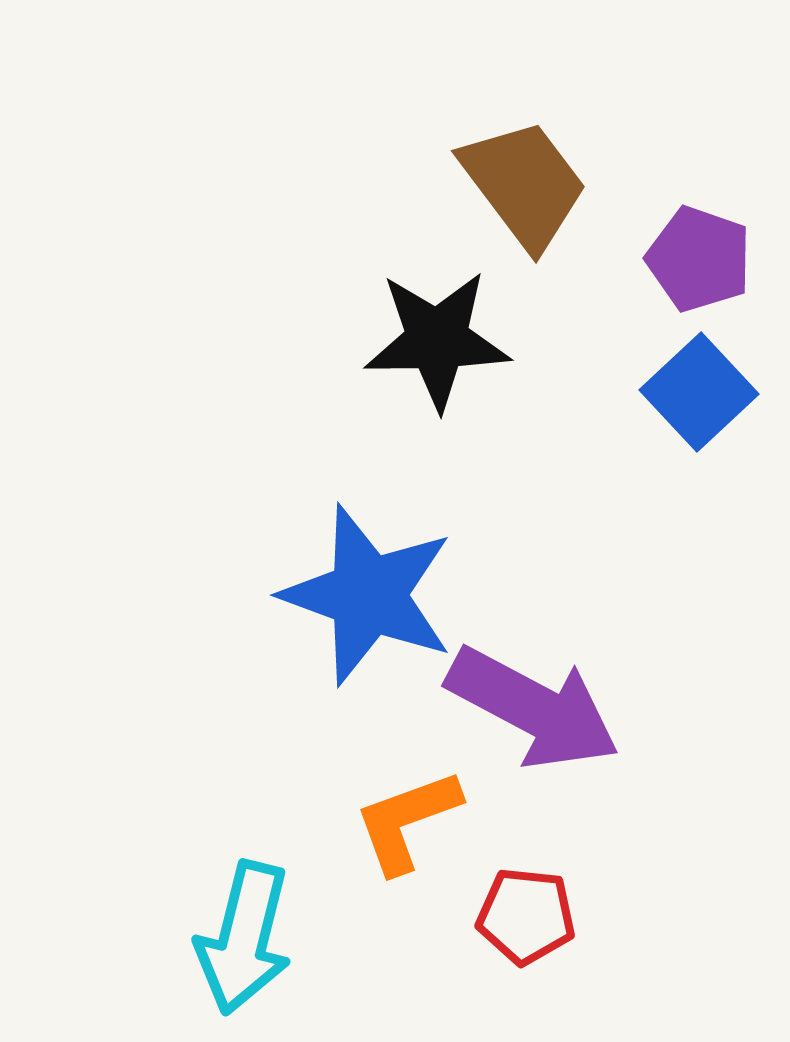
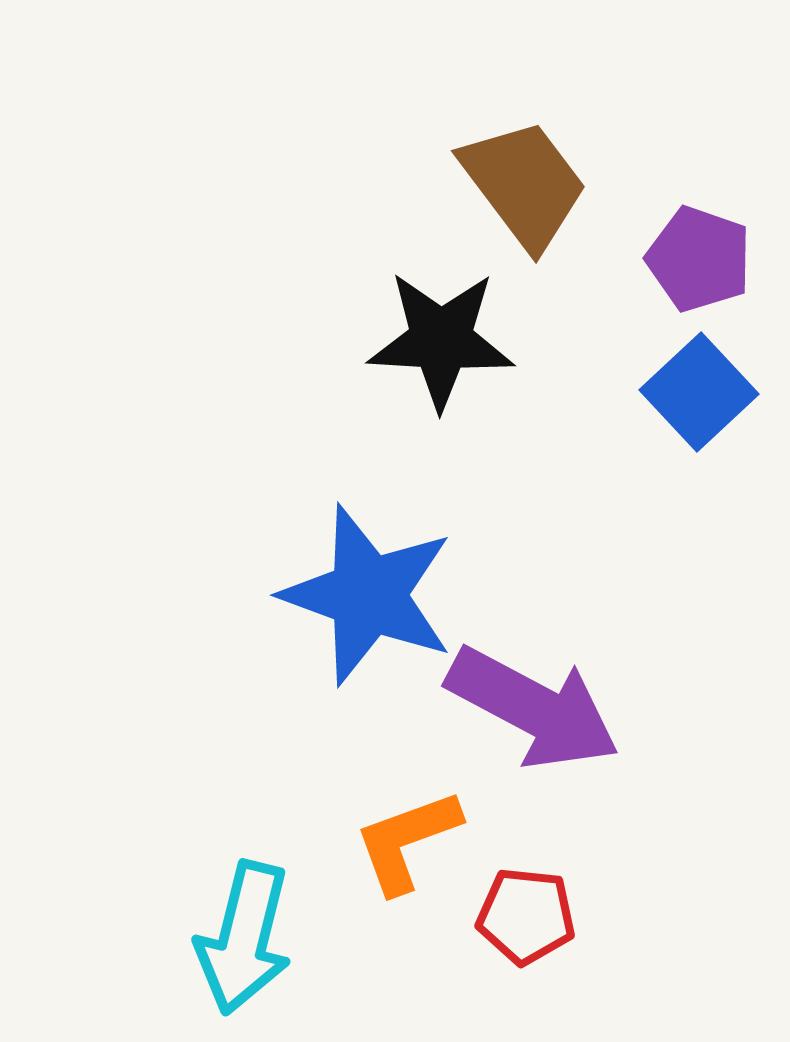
black star: moved 4 px right; rotated 4 degrees clockwise
orange L-shape: moved 20 px down
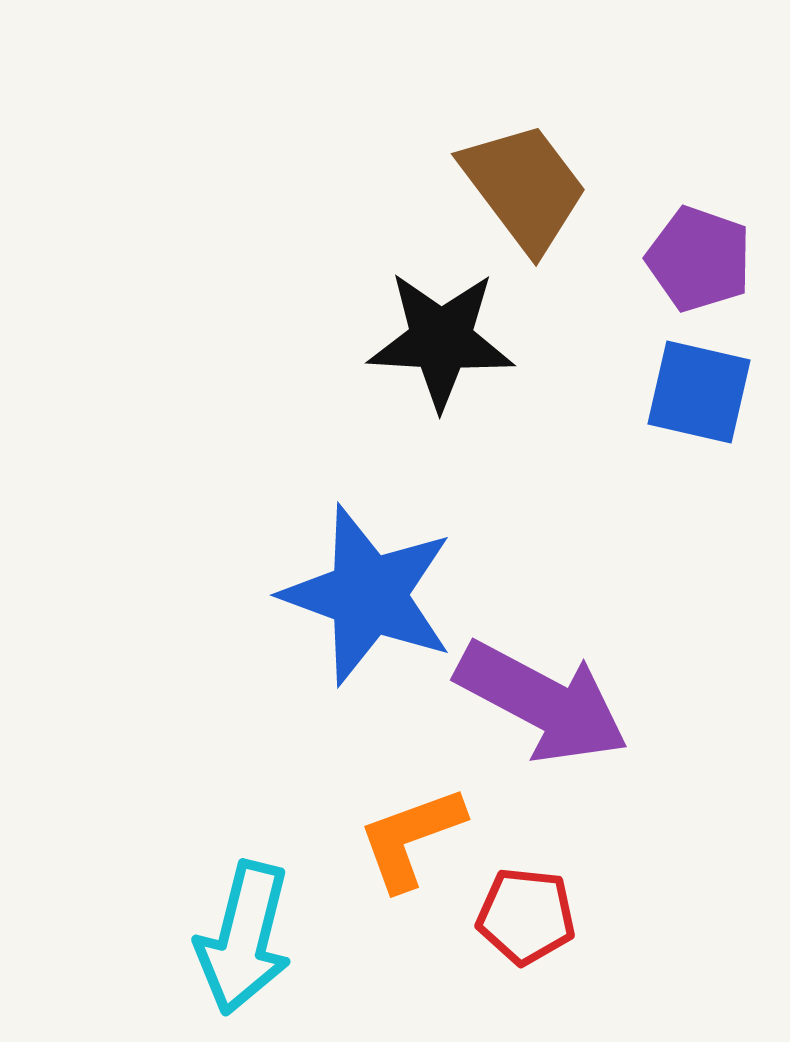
brown trapezoid: moved 3 px down
blue square: rotated 34 degrees counterclockwise
purple arrow: moved 9 px right, 6 px up
orange L-shape: moved 4 px right, 3 px up
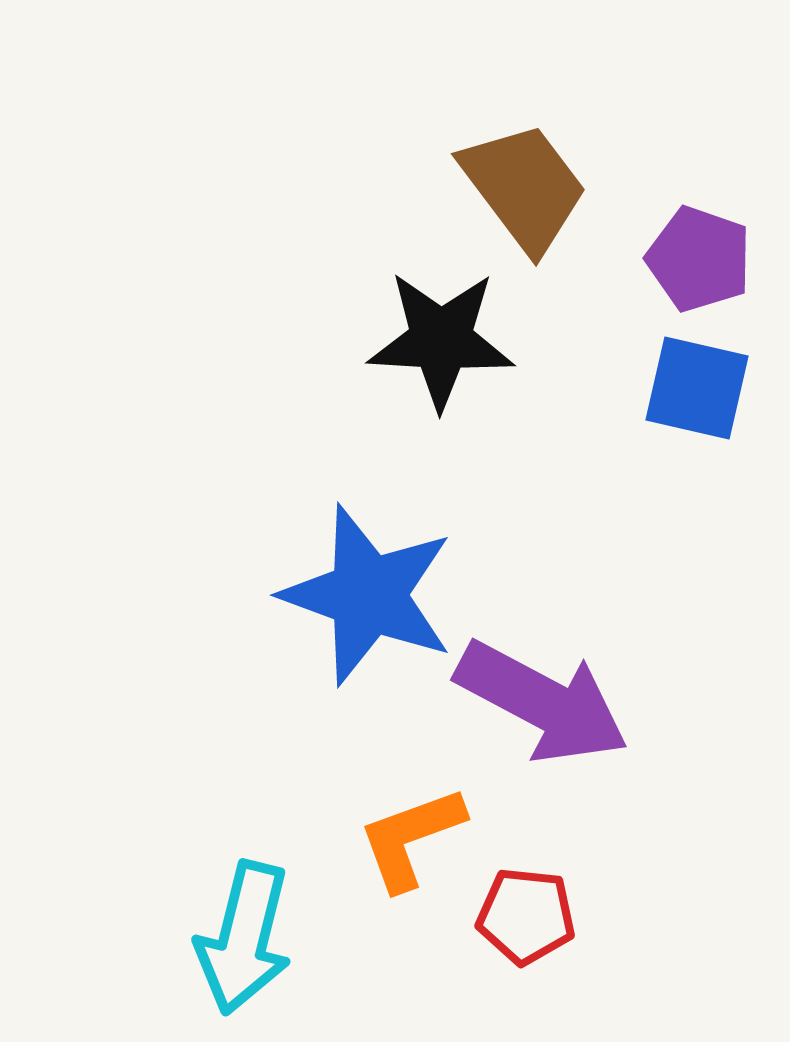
blue square: moved 2 px left, 4 px up
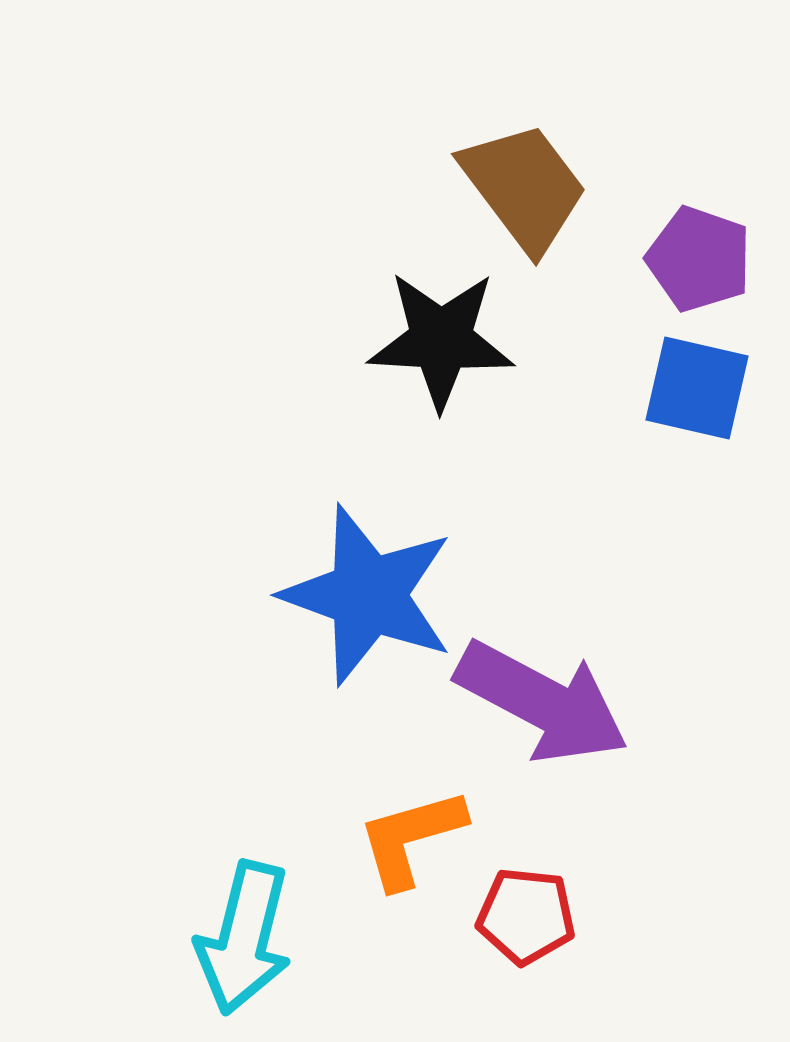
orange L-shape: rotated 4 degrees clockwise
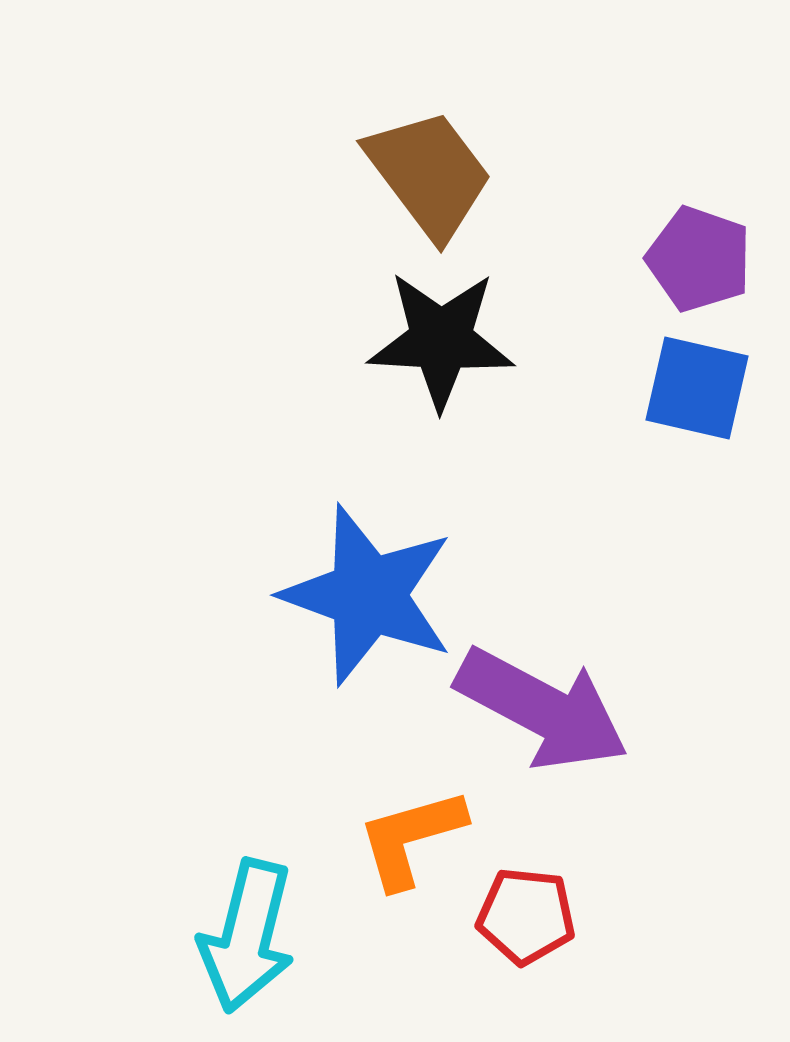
brown trapezoid: moved 95 px left, 13 px up
purple arrow: moved 7 px down
cyan arrow: moved 3 px right, 2 px up
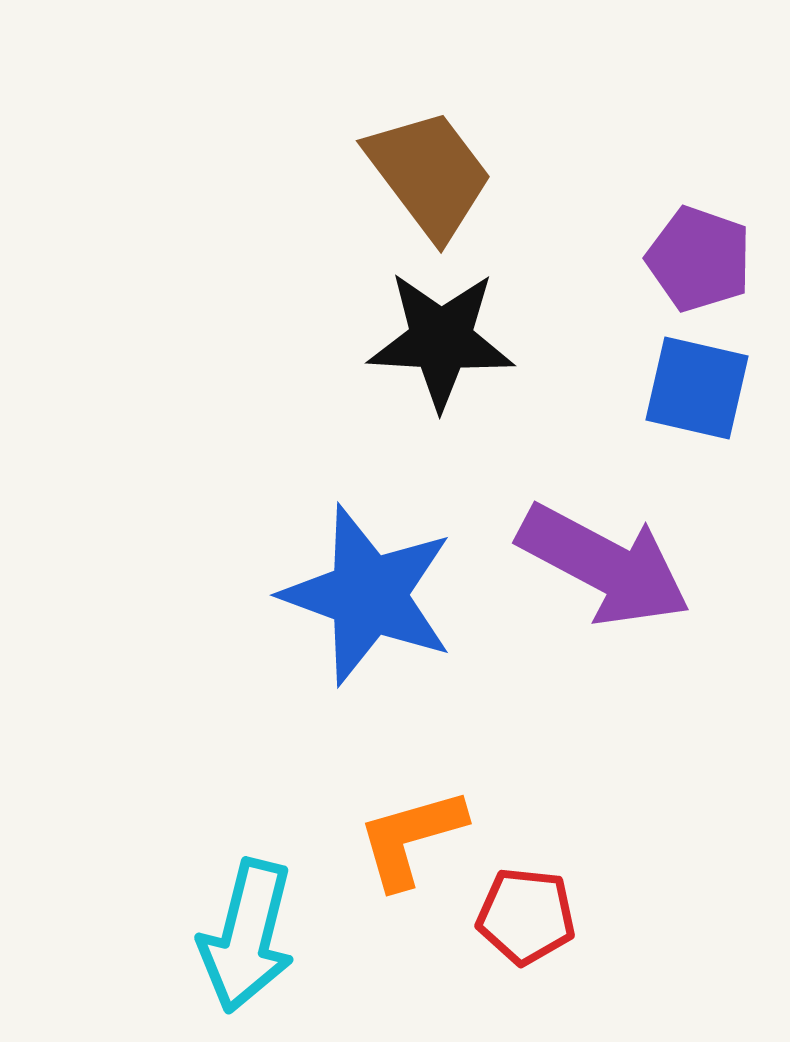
purple arrow: moved 62 px right, 144 px up
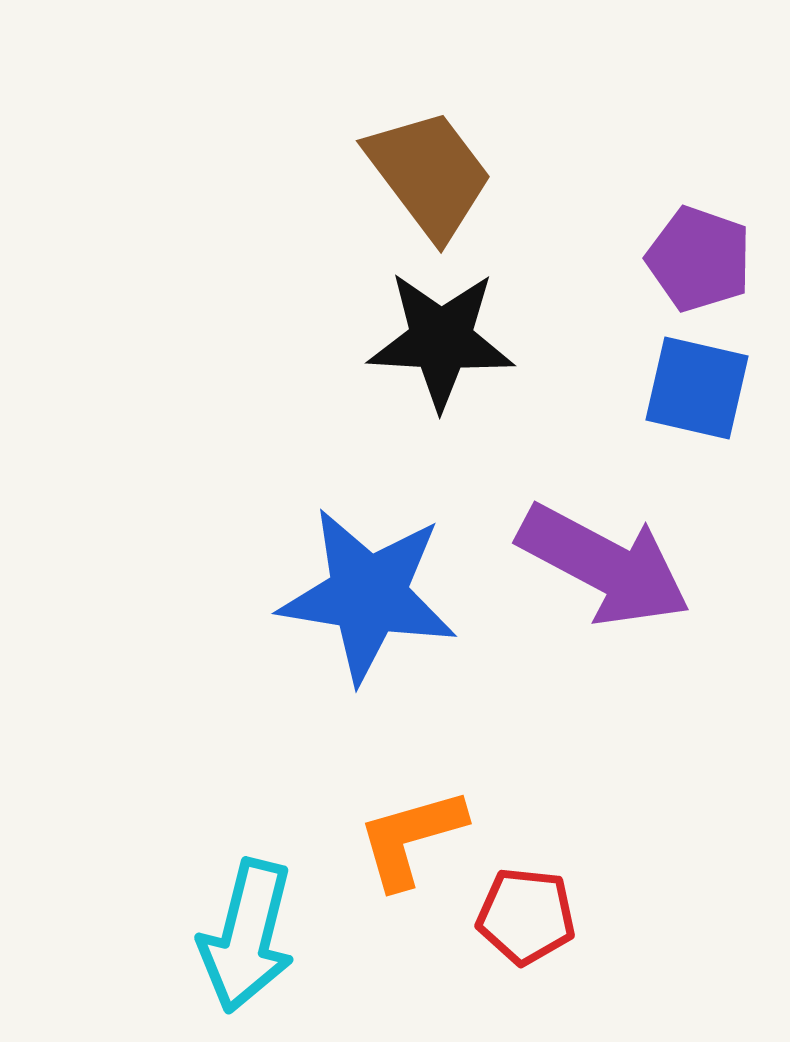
blue star: rotated 11 degrees counterclockwise
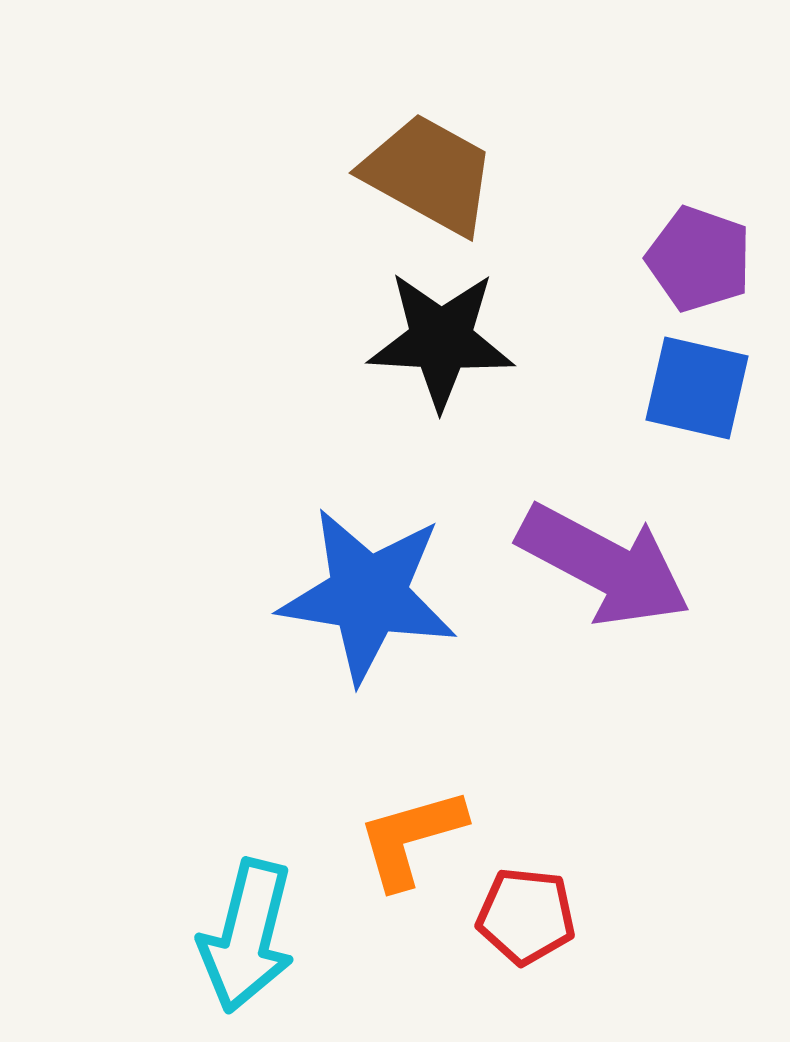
brown trapezoid: rotated 24 degrees counterclockwise
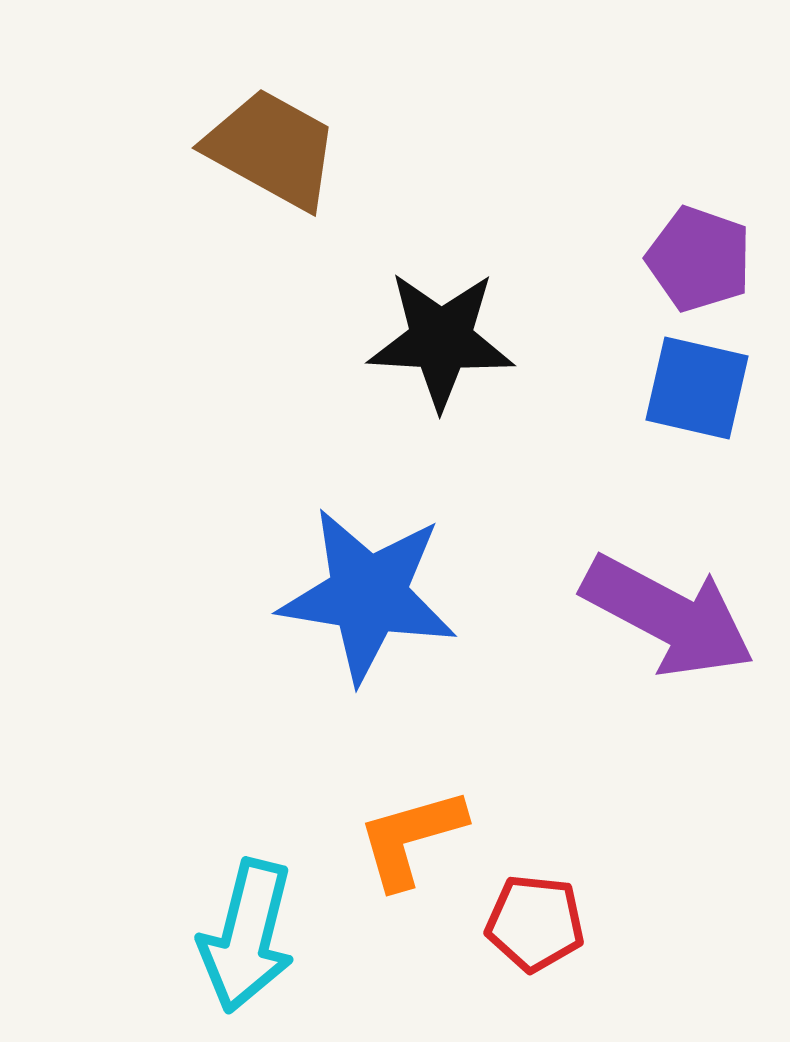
brown trapezoid: moved 157 px left, 25 px up
purple arrow: moved 64 px right, 51 px down
red pentagon: moved 9 px right, 7 px down
